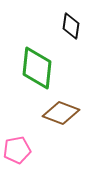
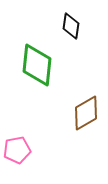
green diamond: moved 3 px up
brown diamond: moved 25 px right; rotated 51 degrees counterclockwise
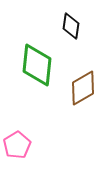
brown diamond: moved 3 px left, 25 px up
pink pentagon: moved 5 px up; rotated 20 degrees counterclockwise
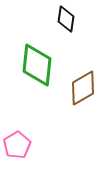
black diamond: moved 5 px left, 7 px up
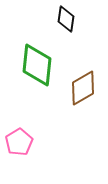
pink pentagon: moved 2 px right, 3 px up
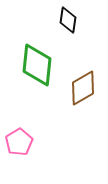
black diamond: moved 2 px right, 1 px down
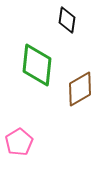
black diamond: moved 1 px left
brown diamond: moved 3 px left, 1 px down
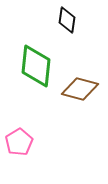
green diamond: moved 1 px left, 1 px down
brown diamond: rotated 45 degrees clockwise
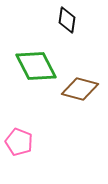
green diamond: rotated 33 degrees counterclockwise
pink pentagon: rotated 20 degrees counterclockwise
